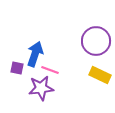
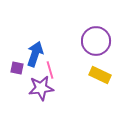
pink line: rotated 54 degrees clockwise
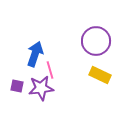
purple square: moved 18 px down
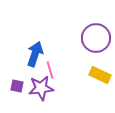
purple circle: moved 3 px up
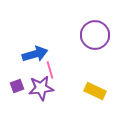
purple circle: moved 1 px left, 3 px up
blue arrow: rotated 55 degrees clockwise
yellow rectangle: moved 5 px left, 16 px down
purple square: rotated 32 degrees counterclockwise
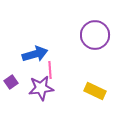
pink line: rotated 12 degrees clockwise
purple square: moved 6 px left, 4 px up; rotated 16 degrees counterclockwise
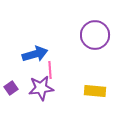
purple square: moved 6 px down
yellow rectangle: rotated 20 degrees counterclockwise
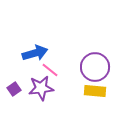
purple circle: moved 32 px down
blue arrow: moved 1 px up
pink line: rotated 48 degrees counterclockwise
purple square: moved 3 px right, 1 px down
